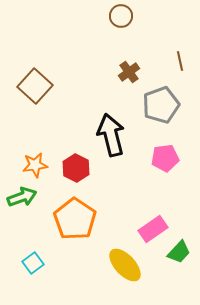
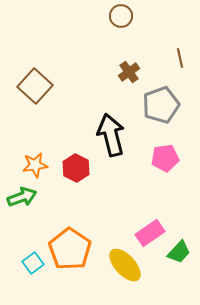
brown line: moved 3 px up
orange pentagon: moved 5 px left, 30 px down
pink rectangle: moved 3 px left, 4 px down
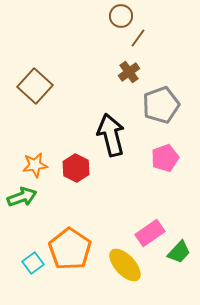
brown line: moved 42 px left, 20 px up; rotated 48 degrees clockwise
pink pentagon: rotated 12 degrees counterclockwise
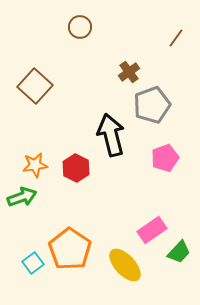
brown circle: moved 41 px left, 11 px down
brown line: moved 38 px right
gray pentagon: moved 9 px left
pink rectangle: moved 2 px right, 3 px up
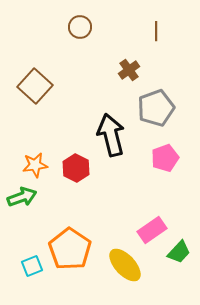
brown line: moved 20 px left, 7 px up; rotated 36 degrees counterclockwise
brown cross: moved 2 px up
gray pentagon: moved 4 px right, 3 px down
cyan square: moved 1 px left, 3 px down; rotated 15 degrees clockwise
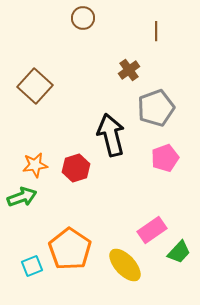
brown circle: moved 3 px right, 9 px up
red hexagon: rotated 16 degrees clockwise
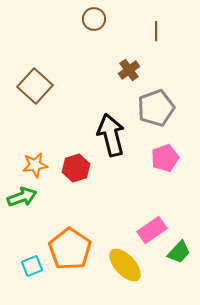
brown circle: moved 11 px right, 1 px down
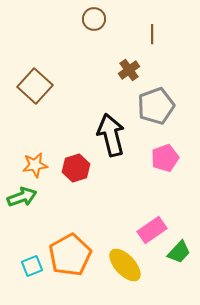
brown line: moved 4 px left, 3 px down
gray pentagon: moved 2 px up
orange pentagon: moved 6 px down; rotated 9 degrees clockwise
